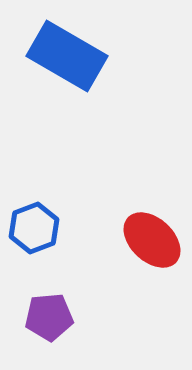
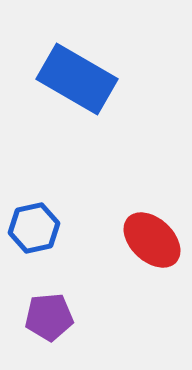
blue rectangle: moved 10 px right, 23 px down
blue hexagon: rotated 9 degrees clockwise
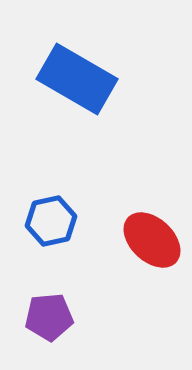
blue hexagon: moved 17 px right, 7 px up
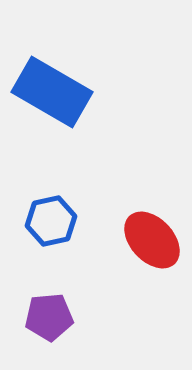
blue rectangle: moved 25 px left, 13 px down
red ellipse: rotated 4 degrees clockwise
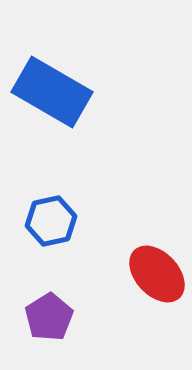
red ellipse: moved 5 px right, 34 px down
purple pentagon: rotated 27 degrees counterclockwise
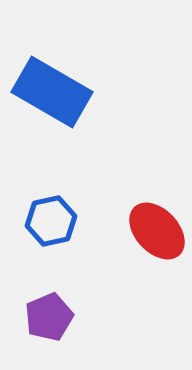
red ellipse: moved 43 px up
purple pentagon: rotated 9 degrees clockwise
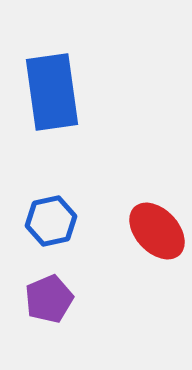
blue rectangle: rotated 52 degrees clockwise
purple pentagon: moved 18 px up
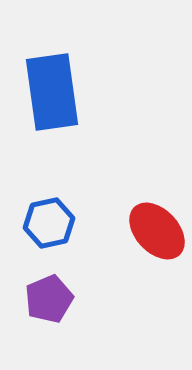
blue hexagon: moved 2 px left, 2 px down
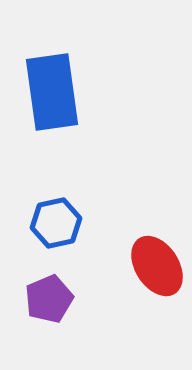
blue hexagon: moved 7 px right
red ellipse: moved 35 px down; rotated 10 degrees clockwise
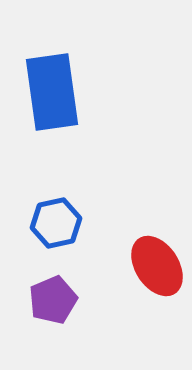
purple pentagon: moved 4 px right, 1 px down
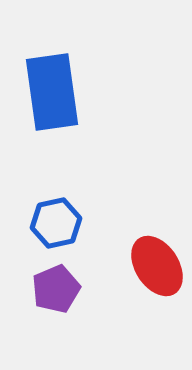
purple pentagon: moved 3 px right, 11 px up
